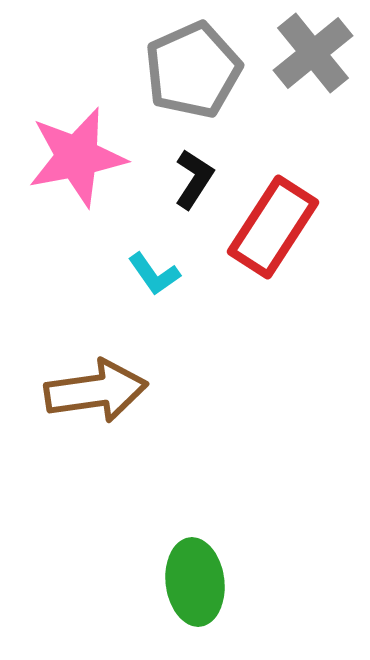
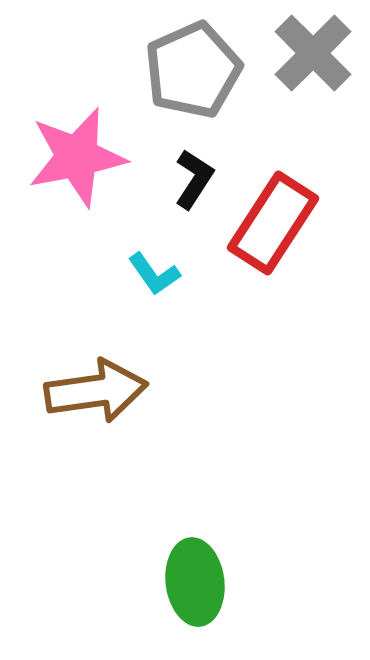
gray cross: rotated 6 degrees counterclockwise
red rectangle: moved 4 px up
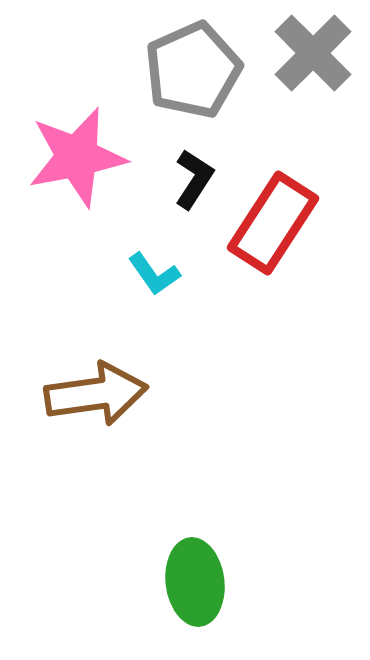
brown arrow: moved 3 px down
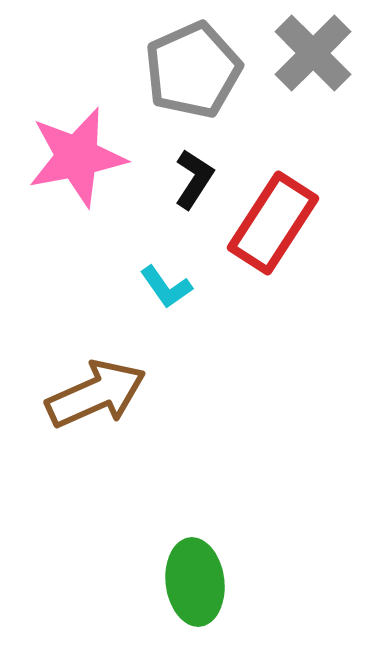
cyan L-shape: moved 12 px right, 13 px down
brown arrow: rotated 16 degrees counterclockwise
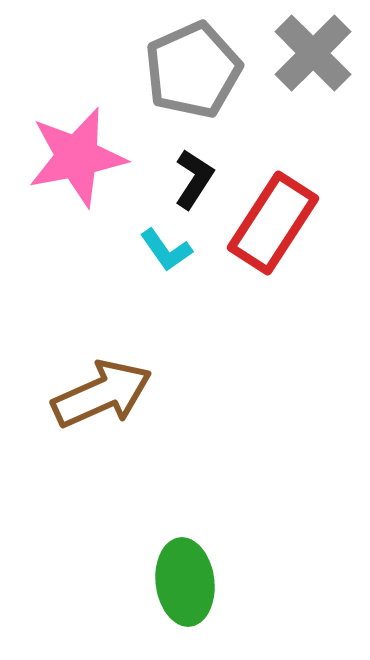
cyan L-shape: moved 37 px up
brown arrow: moved 6 px right
green ellipse: moved 10 px left
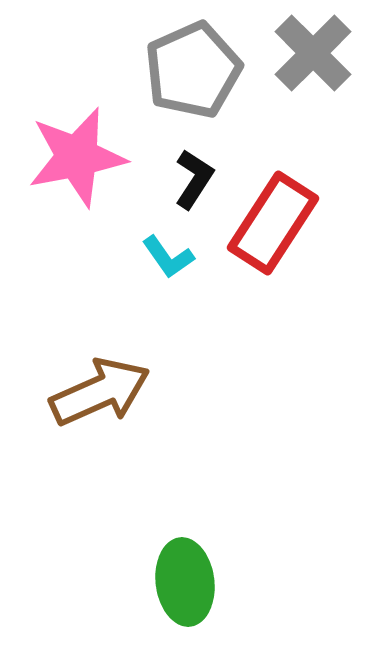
cyan L-shape: moved 2 px right, 7 px down
brown arrow: moved 2 px left, 2 px up
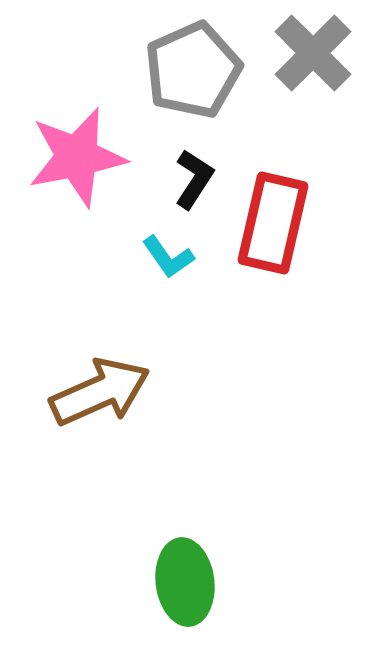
red rectangle: rotated 20 degrees counterclockwise
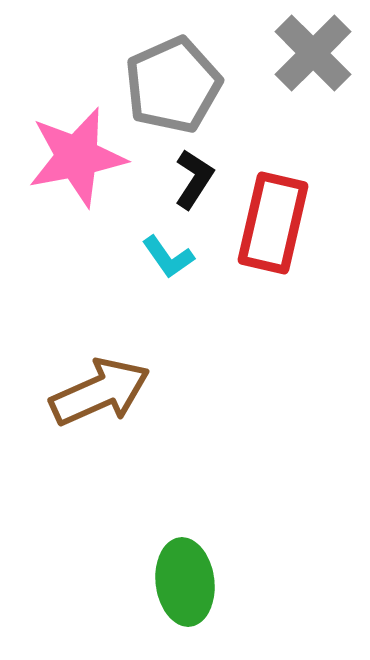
gray pentagon: moved 20 px left, 15 px down
